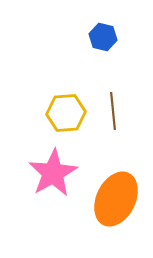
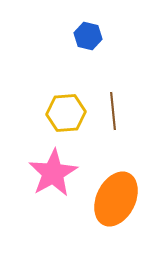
blue hexagon: moved 15 px left, 1 px up
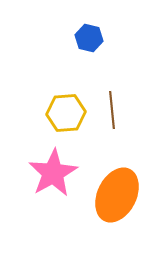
blue hexagon: moved 1 px right, 2 px down
brown line: moved 1 px left, 1 px up
orange ellipse: moved 1 px right, 4 px up
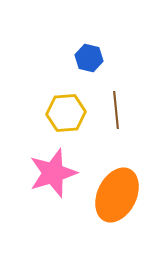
blue hexagon: moved 20 px down
brown line: moved 4 px right
pink star: rotated 12 degrees clockwise
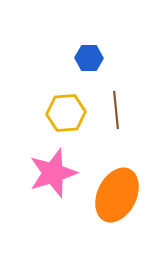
blue hexagon: rotated 12 degrees counterclockwise
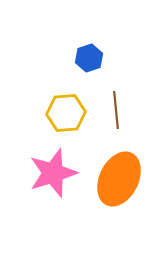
blue hexagon: rotated 20 degrees counterclockwise
orange ellipse: moved 2 px right, 16 px up
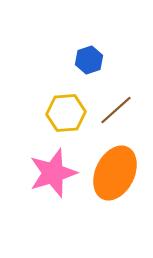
blue hexagon: moved 2 px down
brown line: rotated 54 degrees clockwise
orange ellipse: moved 4 px left, 6 px up
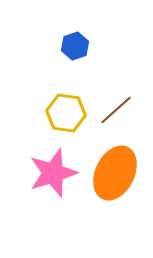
blue hexagon: moved 14 px left, 14 px up
yellow hexagon: rotated 12 degrees clockwise
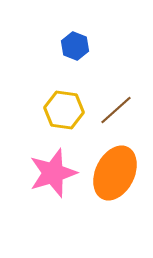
blue hexagon: rotated 20 degrees counterclockwise
yellow hexagon: moved 2 px left, 3 px up
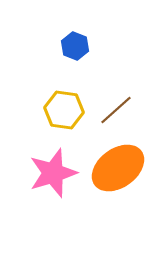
orange ellipse: moved 3 px right, 5 px up; rotated 28 degrees clockwise
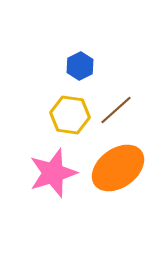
blue hexagon: moved 5 px right, 20 px down; rotated 12 degrees clockwise
yellow hexagon: moved 6 px right, 5 px down
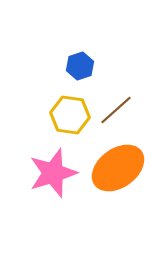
blue hexagon: rotated 8 degrees clockwise
